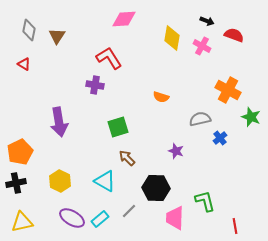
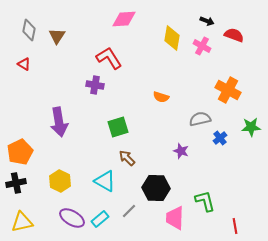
green star: moved 10 px down; rotated 24 degrees counterclockwise
purple star: moved 5 px right
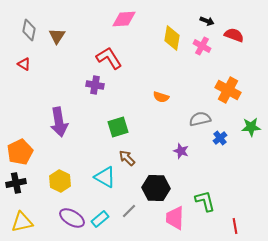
cyan triangle: moved 4 px up
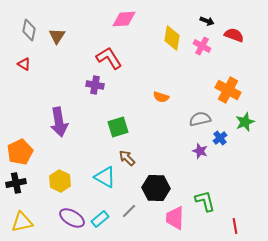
green star: moved 6 px left, 5 px up; rotated 18 degrees counterclockwise
purple star: moved 19 px right
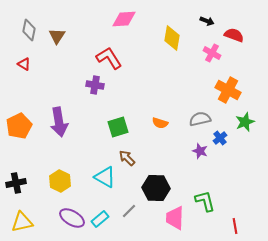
pink cross: moved 10 px right, 7 px down
orange semicircle: moved 1 px left, 26 px down
orange pentagon: moved 1 px left, 26 px up
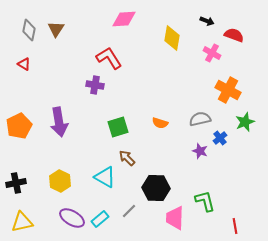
brown triangle: moved 1 px left, 7 px up
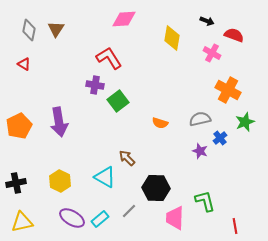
green square: moved 26 px up; rotated 20 degrees counterclockwise
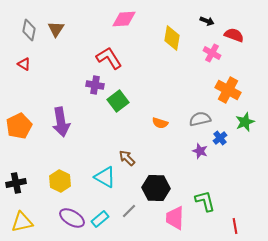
purple arrow: moved 2 px right
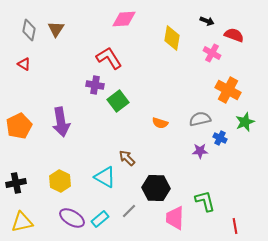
blue cross: rotated 24 degrees counterclockwise
purple star: rotated 21 degrees counterclockwise
